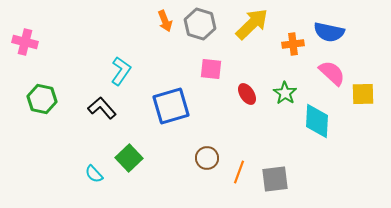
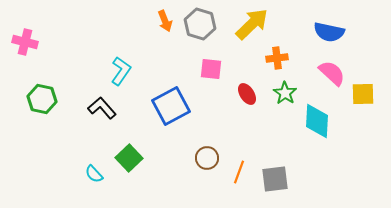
orange cross: moved 16 px left, 14 px down
blue square: rotated 12 degrees counterclockwise
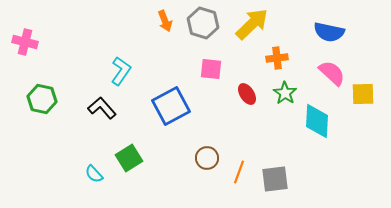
gray hexagon: moved 3 px right, 1 px up
green square: rotated 12 degrees clockwise
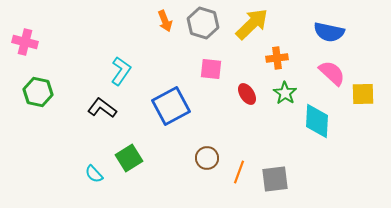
green hexagon: moved 4 px left, 7 px up
black L-shape: rotated 12 degrees counterclockwise
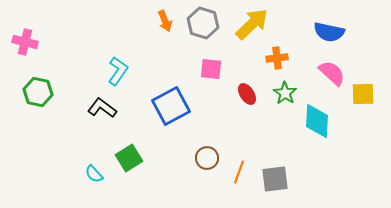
cyan L-shape: moved 3 px left
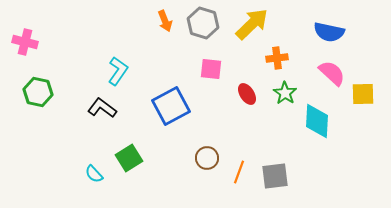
gray square: moved 3 px up
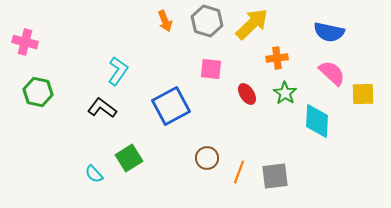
gray hexagon: moved 4 px right, 2 px up
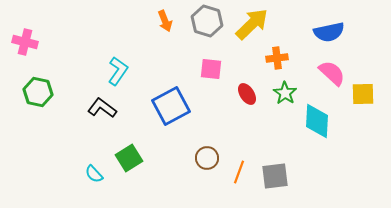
blue semicircle: rotated 24 degrees counterclockwise
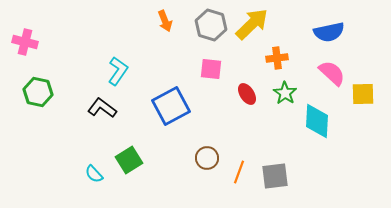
gray hexagon: moved 4 px right, 4 px down
green square: moved 2 px down
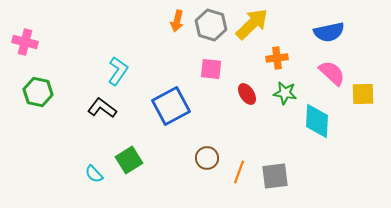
orange arrow: moved 12 px right; rotated 35 degrees clockwise
green star: rotated 25 degrees counterclockwise
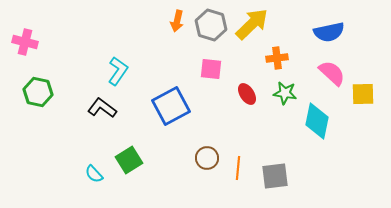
cyan diamond: rotated 9 degrees clockwise
orange line: moved 1 px left, 4 px up; rotated 15 degrees counterclockwise
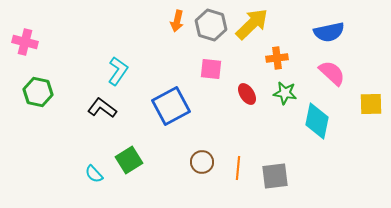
yellow square: moved 8 px right, 10 px down
brown circle: moved 5 px left, 4 px down
